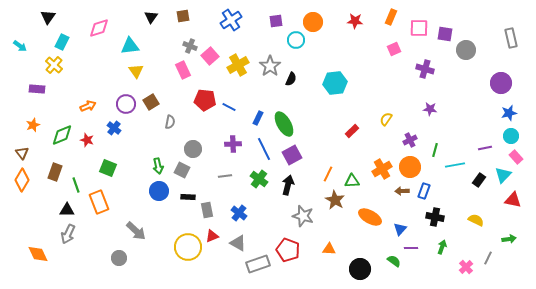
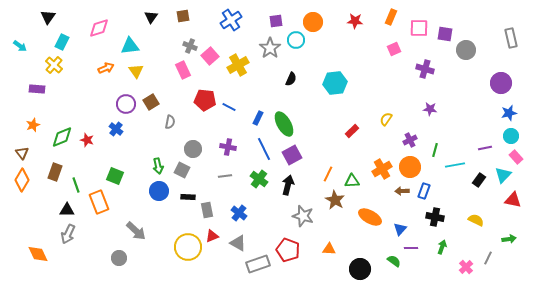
gray star at (270, 66): moved 18 px up
orange arrow at (88, 106): moved 18 px right, 38 px up
blue cross at (114, 128): moved 2 px right, 1 px down
green diamond at (62, 135): moved 2 px down
purple cross at (233, 144): moved 5 px left, 3 px down; rotated 14 degrees clockwise
green square at (108, 168): moved 7 px right, 8 px down
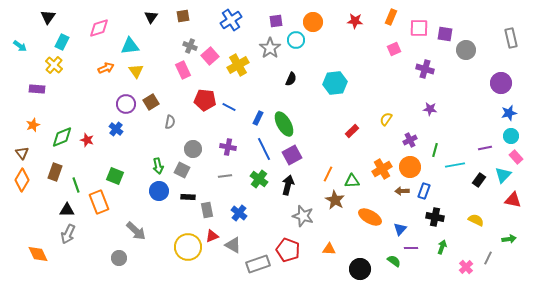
gray triangle at (238, 243): moved 5 px left, 2 px down
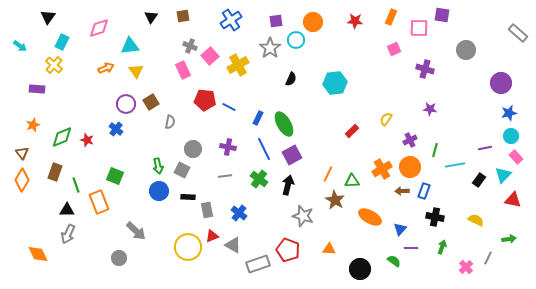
purple square at (445, 34): moved 3 px left, 19 px up
gray rectangle at (511, 38): moved 7 px right, 5 px up; rotated 36 degrees counterclockwise
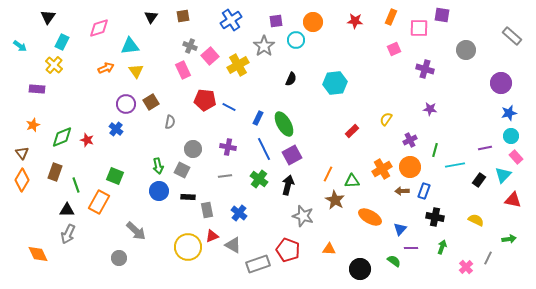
gray rectangle at (518, 33): moved 6 px left, 3 px down
gray star at (270, 48): moved 6 px left, 2 px up
orange rectangle at (99, 202): rotated 50 degrees clockwise
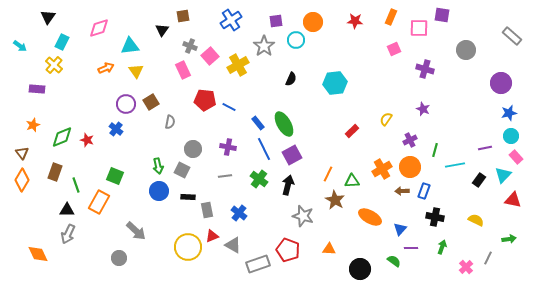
black triangle at (151, 17): moved 11 px right, 13 px down
purple star at (430, 109): moved 7 px left; rotated 16 degrees clockwise
blue rectangle at (258, 118): moved 5 px down; rotated 64 degrees counterclockwise
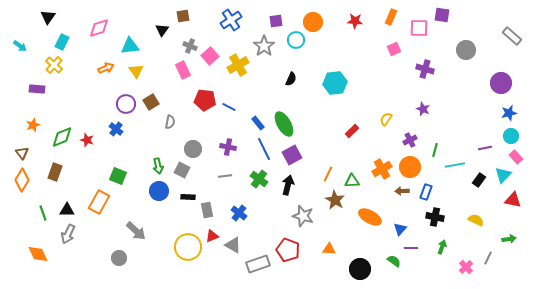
green square at (115, 176): moved 3 px right
green line at (76, 185): moved 33 px left, 28 px down
blue rectangle at (424, 191): moved 2 px right, 1 px down
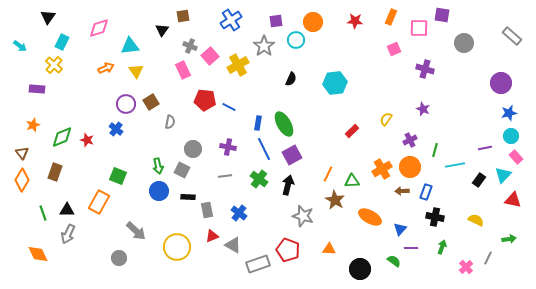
gray circle at (466, 50): moved 2 px left, 7 px up
blue rectangle at (258, 123): rotated 48 degrees clockwise
yellow circle at (188, 247): moved 11 px left
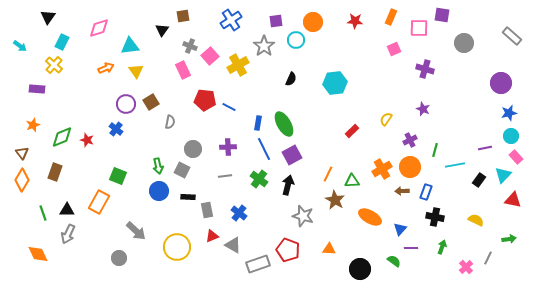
purple cross at (228, 147): rotated 14 degrees counterclockwise
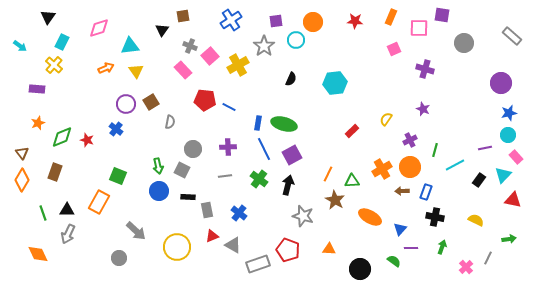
pink rectangle at (183, 70): rotated 18 degrees counterclockwise
green ellipse at (284, 124): rotated 45 degrees counterclockwise
orange star at (33, 125): moved 5 px right, 2 px up
cyan circle at (511, 136): moved 3 px left, 1 px up
cyan line at (455, 165): rotated 18 degrees counterclockwise
